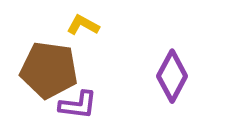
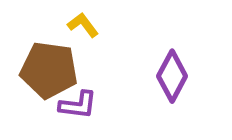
yellow L-shape: rotated 24 degrees clockwise
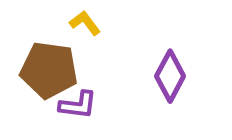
yellow L-shape: moved 2 px right, 2 px up
purple diamond: moved 2 px left
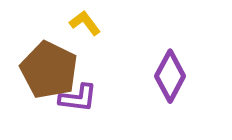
brown pentagon: rotated 18 degrees clockwise
purple L-shape: moved 7 px up
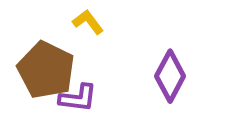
yellow L-shape: moved 3 px right, 1 px up
brown pentagon: moved 3 px left
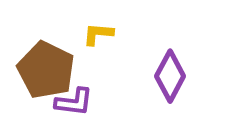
yellow L-shape: moved 10 px right, 12 px down; rotated 48 degrees counterclockwise
purple L-shape: moved 4 px left, 4 px down
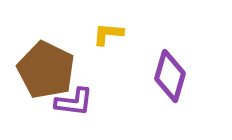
yellow L-shape: moved 10 px right
purple diamond: rotated 12 degrees counterclockwise
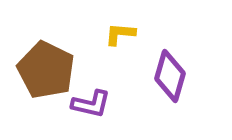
yellow L-shape: moved 12 px right
purple L-shape: moved 17 px right, 2 px down; rotated 6 degrees clockwise
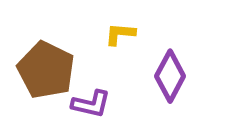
purple diamond: rotated 12 degrees clockwise
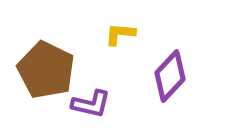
purple diamond: rotated 15 degrees clockwise
